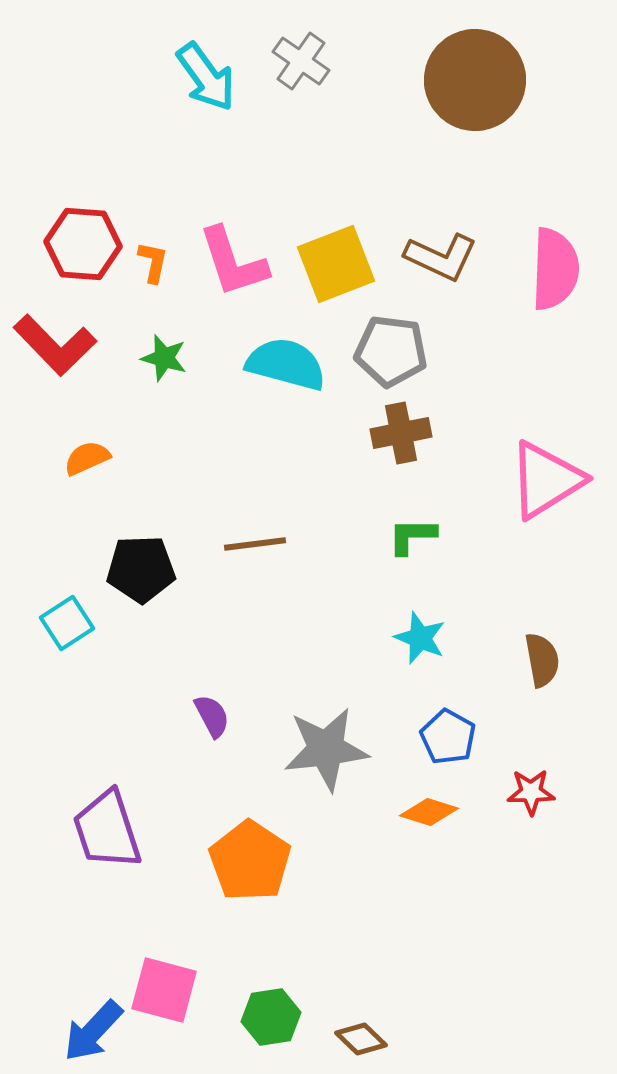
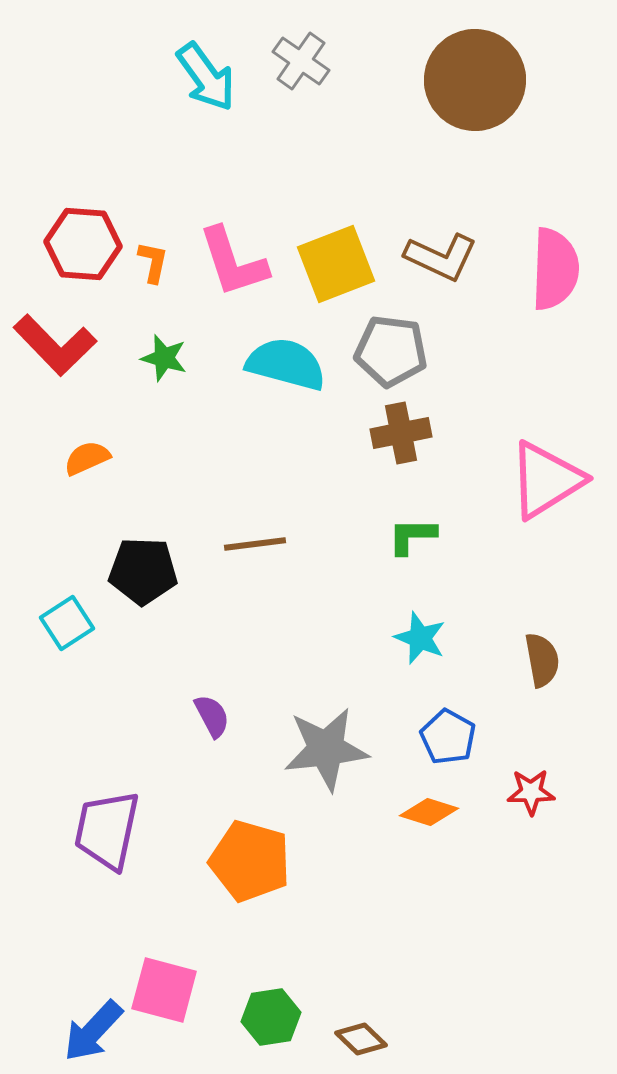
black pentagon: moved 2 px right, 2 px down; rotated 4 degrees clockwise
purple trapezoid: rotated 30 degrees clockwise
orange pentagon: rotated 18 degrees counterclockwise
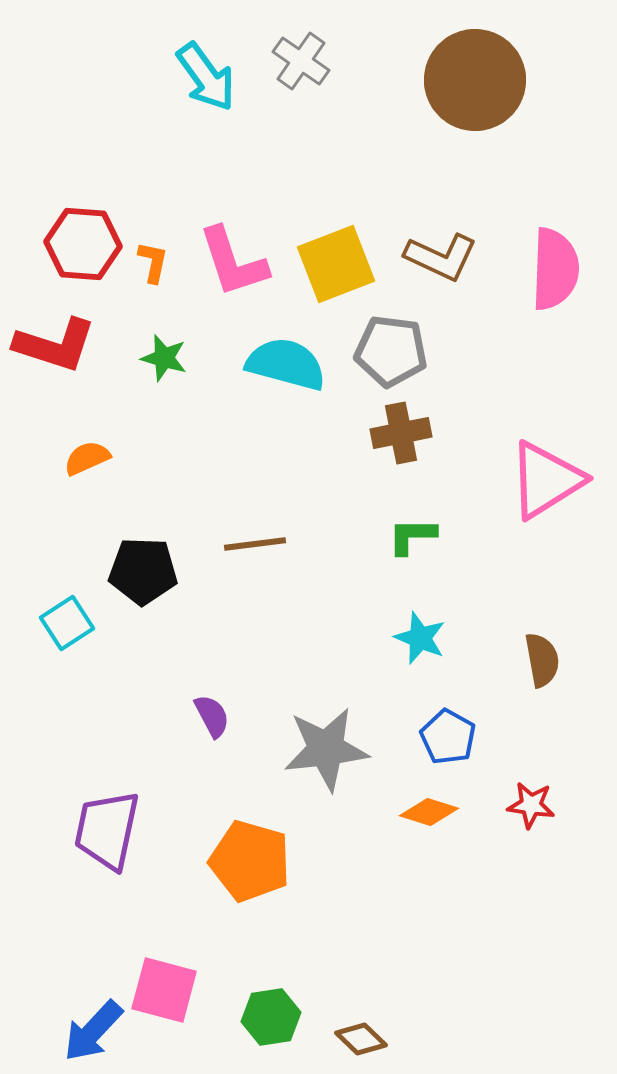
red L-shape: rotated 28 degrees counterclockwise
red star: moved 13 px down; rotated 9 degrees clockwise
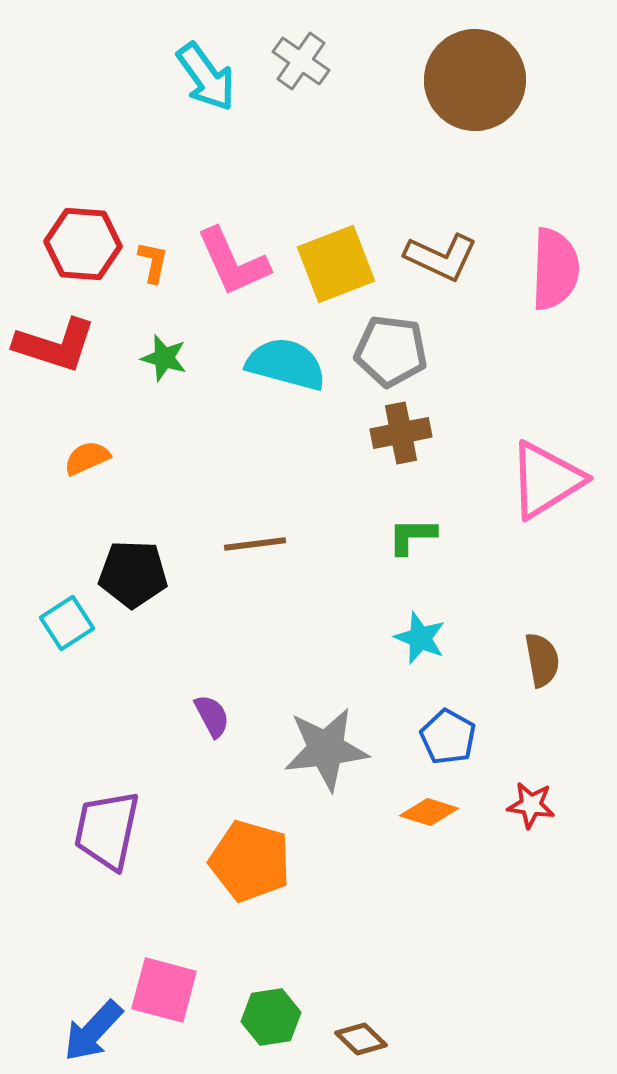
pink L-shape: rotated 6 degrees counterclockwise
black pentagon: moved 10 px left, 3 px down
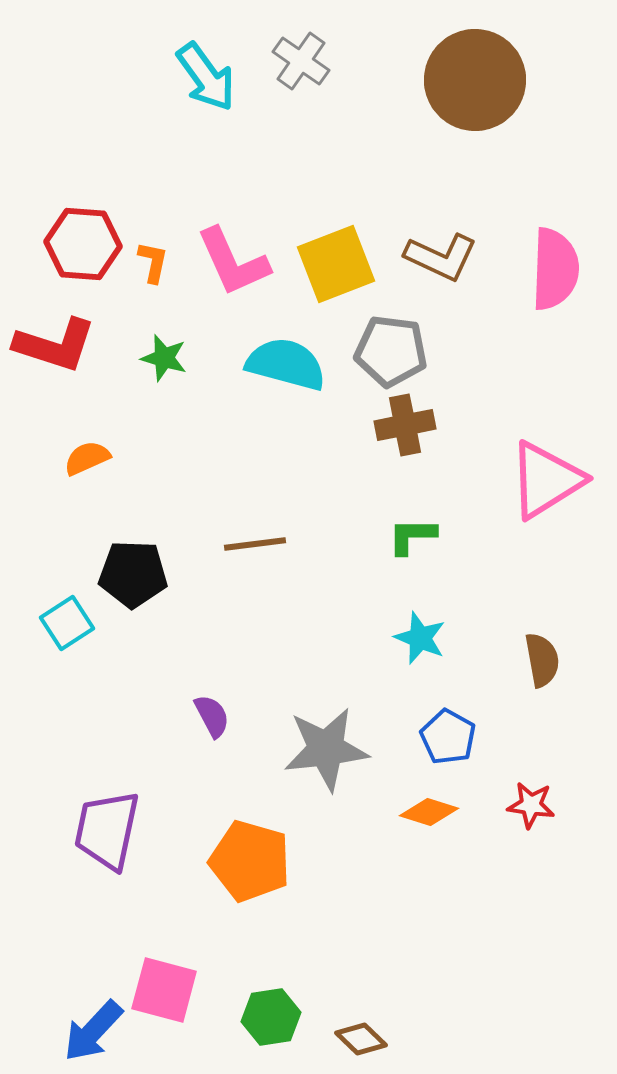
brown cross: moved 4 px right, 8 px up
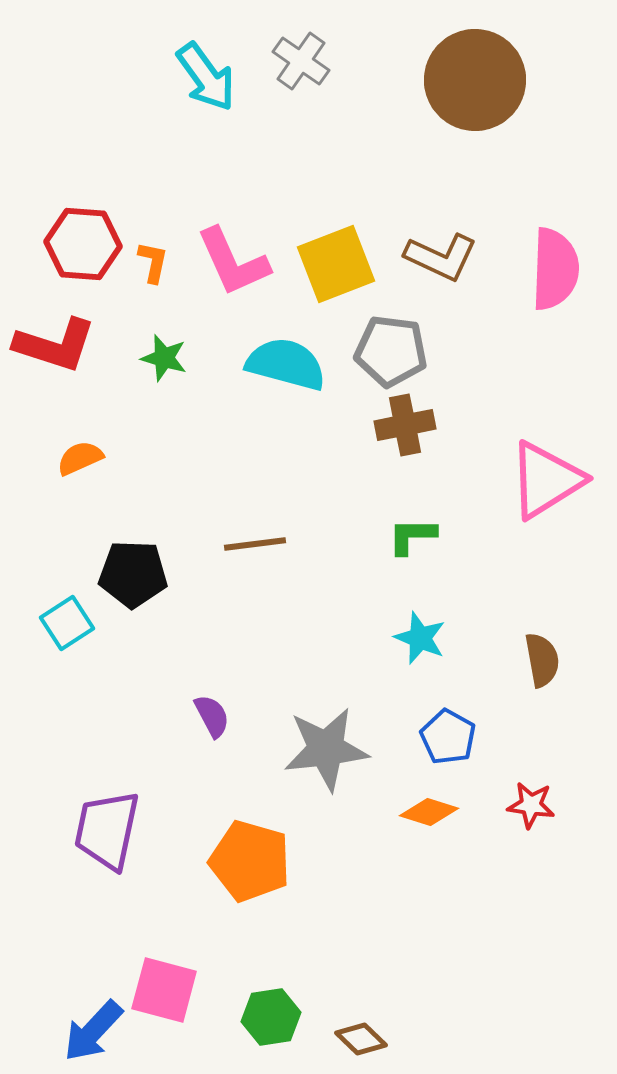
orange semicircle: moved 7 px left
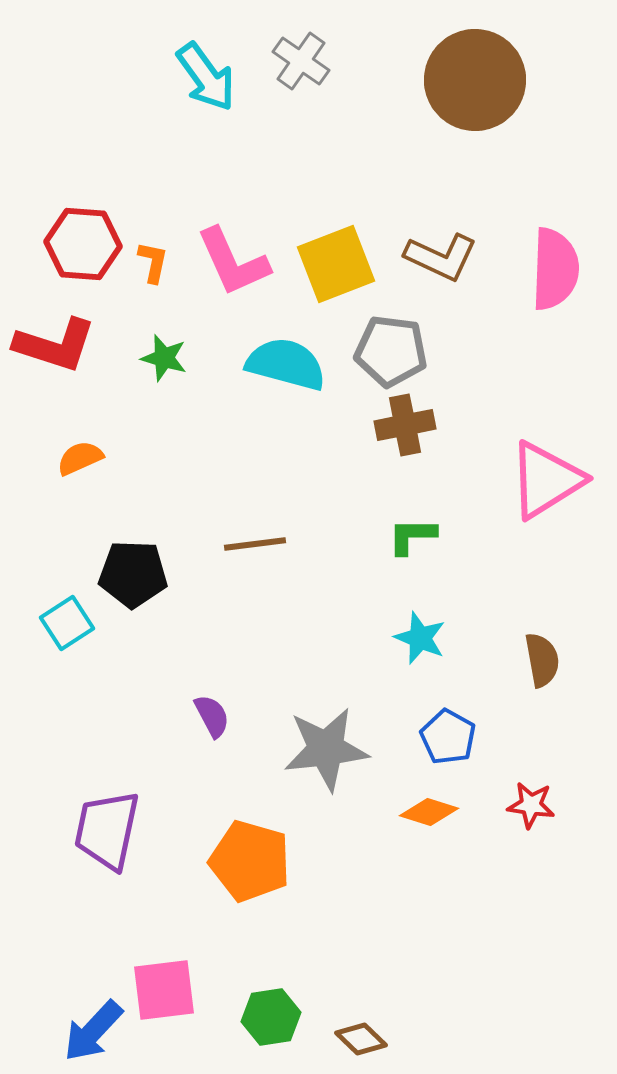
pink square: rotated 22 degrees counterclockwise
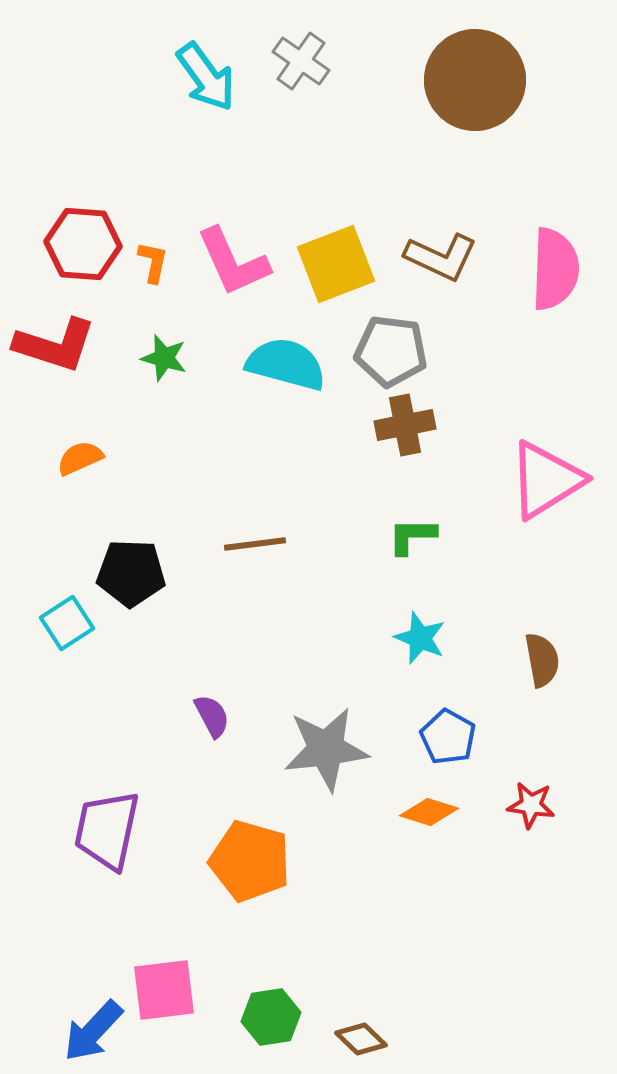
black pentagon: moved 2 px left, 1 px up
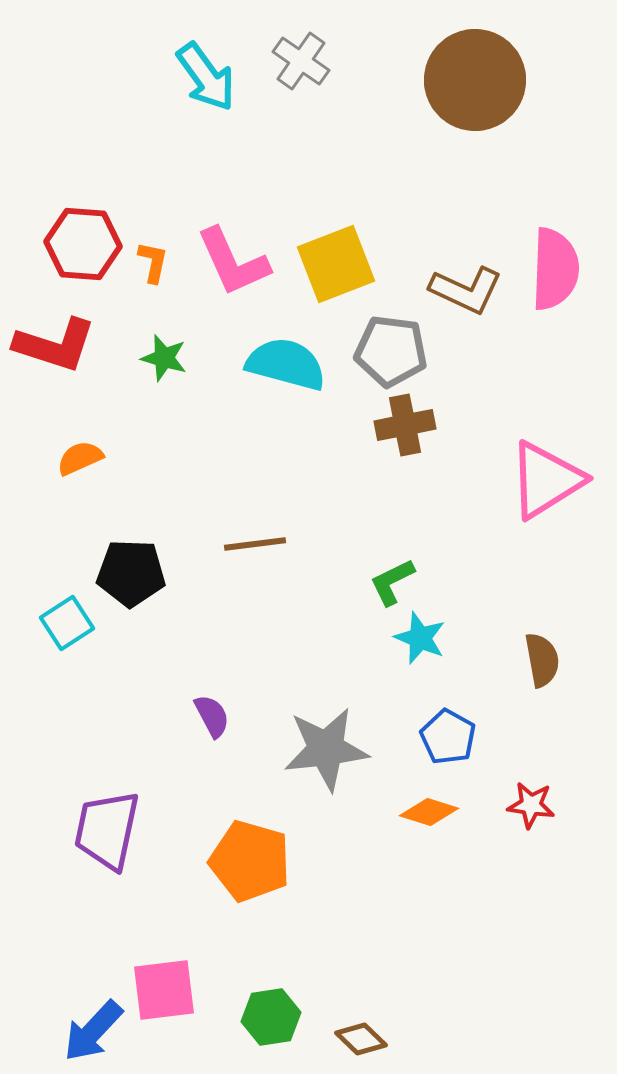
brown L-shape: moved 25 px right, 33 px down
green L-shape: moved 20 px left, 46 px down; rotated 26 degrees counterclockwise
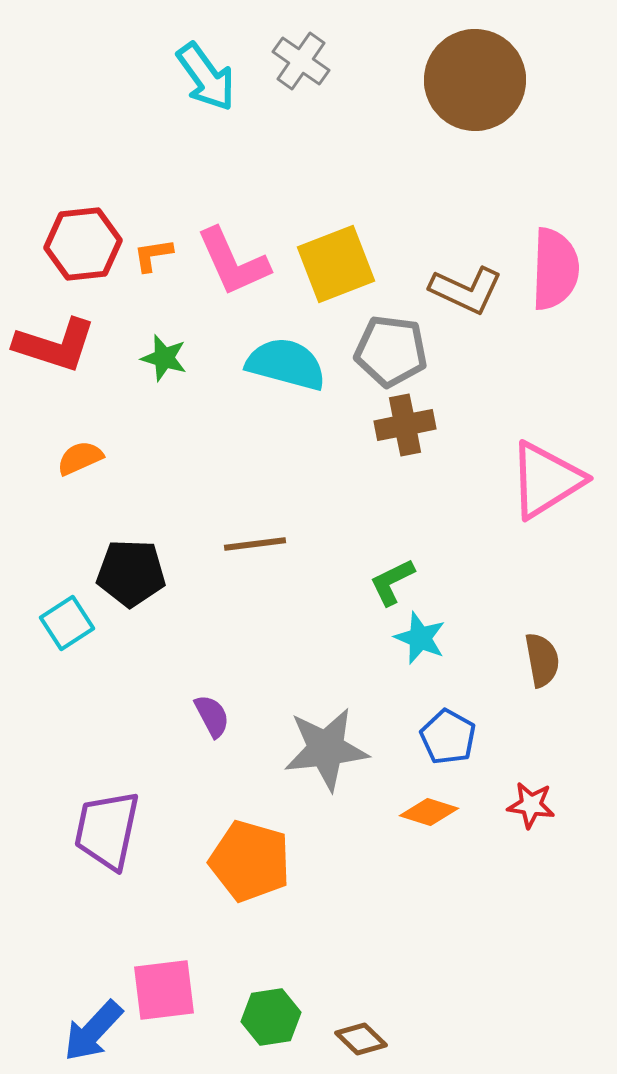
red hexagon: rotated 10 degrees counterclockwise
orange L-shape: moved 7 px up; rotated 111 degrees counterclockwise
